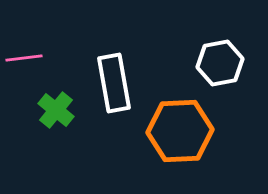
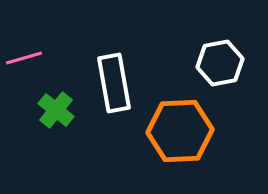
pink line: rotated 9 degrees counterclockwise
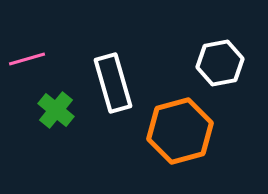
pink line: moved 3 px right, 1 px down
white rectangle: moved 1 px left; rotated 6 degrees counterclockwise
orange hexagon: rotated 12 degrees counterclockwise
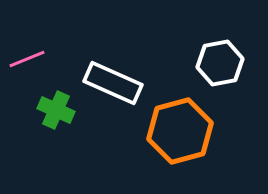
pink line: rotated 6 degrees counterclockwise
white rectangle: rotated 50 degrees counterclockwise
green cross: rotated 15 degrees counterclockwise
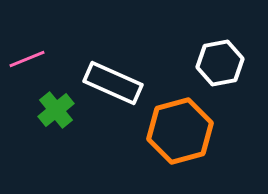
green cross: rotated 27 degrees clockwise
